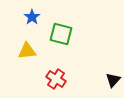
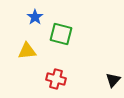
blue star: moved 3 px right
red cross: rotated 18 degrees counterclockwise
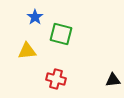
black triangle: rotated 42 degrees clockwise
